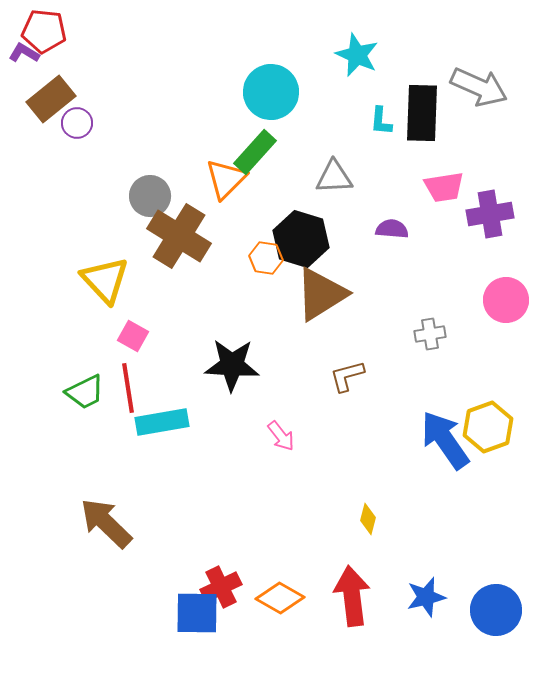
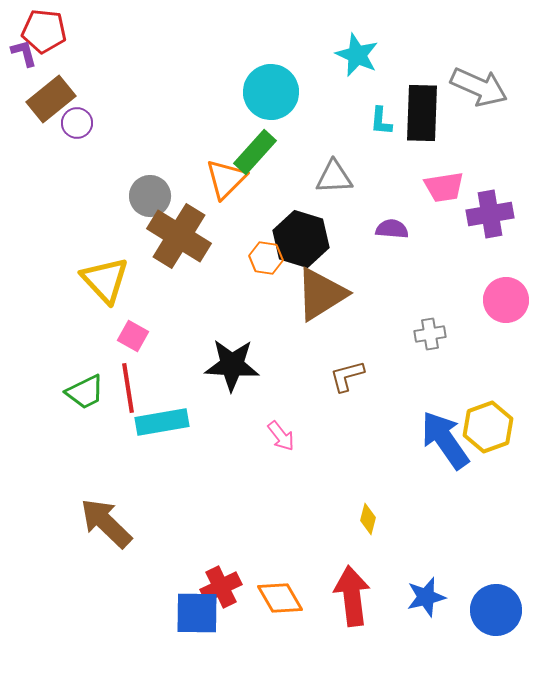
purple L-shape: rotated 44 degrees clockwise
orange diamond: rotated 30 degrees clockwise
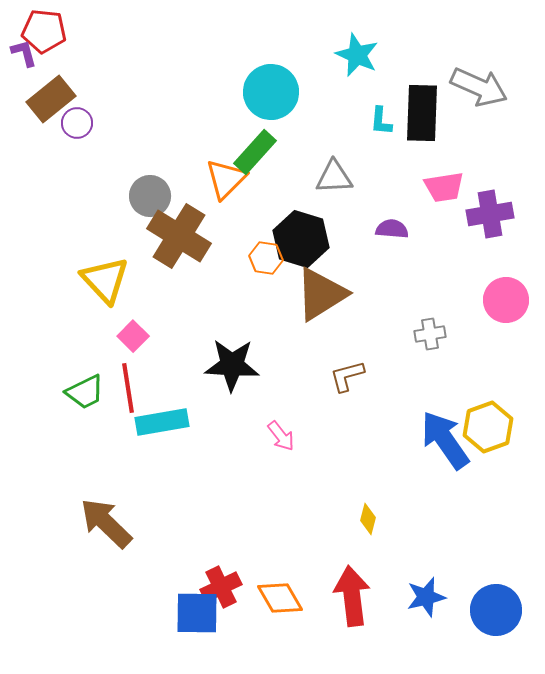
pink square: rotated 16 degrees clockwise
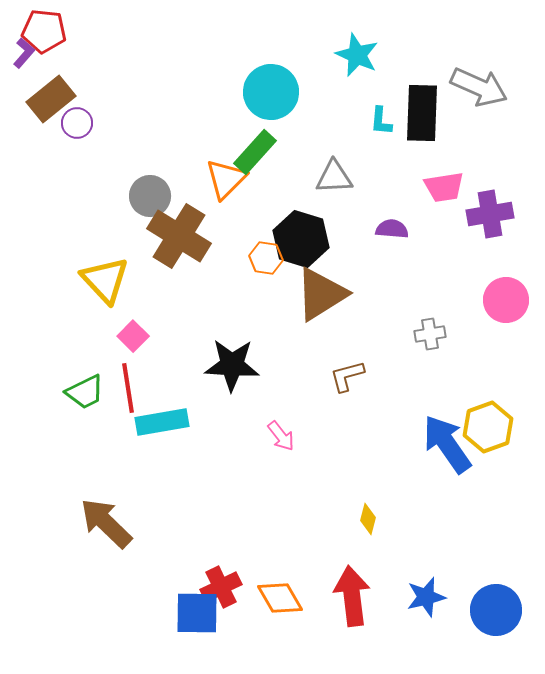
purple L-shape: rotated 56 degrees clockwise
blue arrow: moved 2 px right, 4 px down
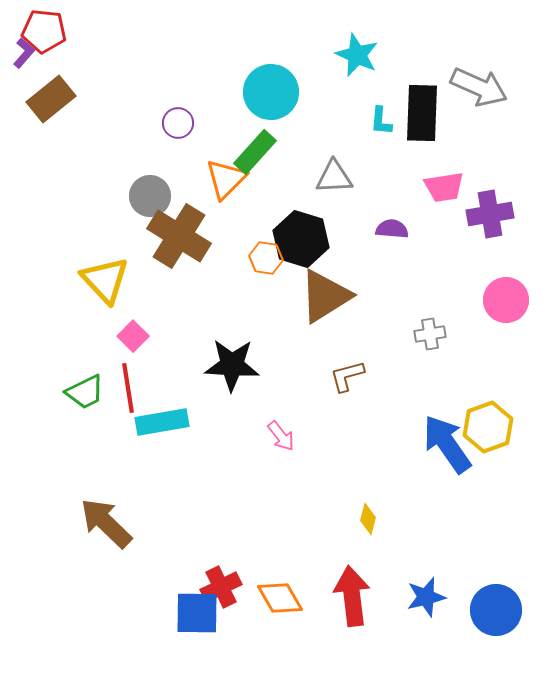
purple circle: moved 101 px right
brown triangle: moved 4 px right, 2 px down
